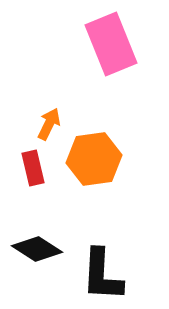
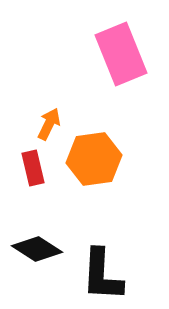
pink rectangle: moved 10 px right, 10 px down
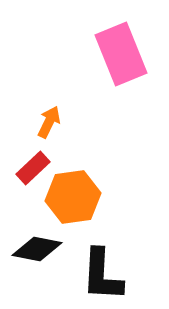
orange arrow: moved 2 px up
orange hexagon: moved 21 px left, 38 px down
red rectangle: rotated 60 degrees clockwise
black diamond: rotated 21 degrees counterclockwise
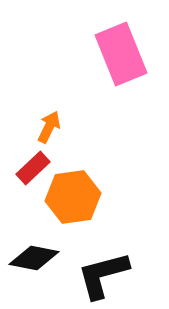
orange arrow: moved 5 px down
black diamond: moved 3 px left, 9 px down
black L-shape: moved 1 px right; rotated 72 degrees clockwise
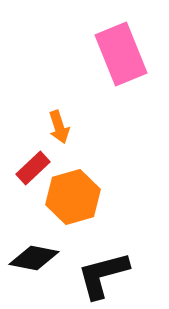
orange arrow: moved 10 px right; rotated 136 degrees clockwise
orange hexagon: rotated 8 degrees counterclockwise
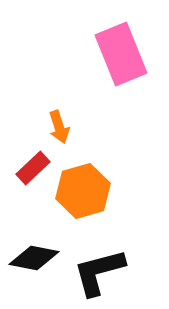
orange hexagon: moved 10 px right, 6 px up
black L-shape: moved 4 px left, 3 px up
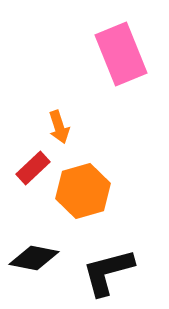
black L-shape: moved 9 px right
